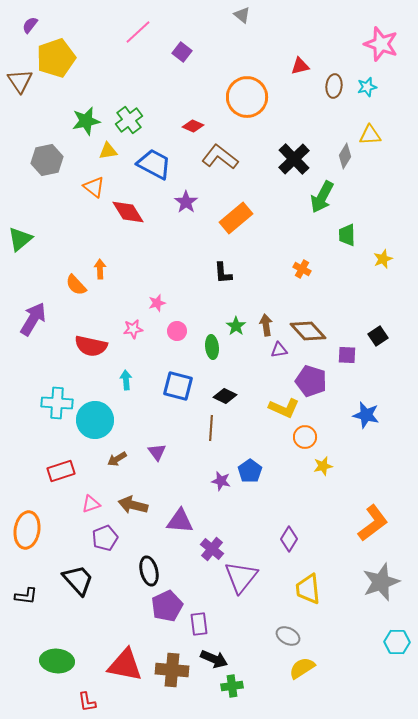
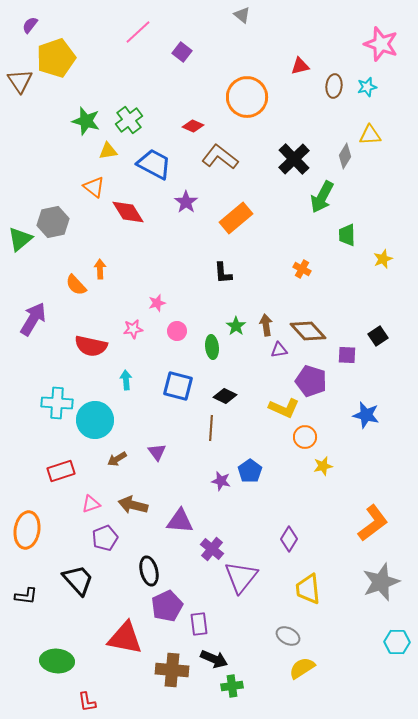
green star at (86, 121): rotated 28 degrees clockwise
gray hexagon at (47, 160): moved 6 px right, 62 px down
red triangle at (125, 665): moved 27 px up
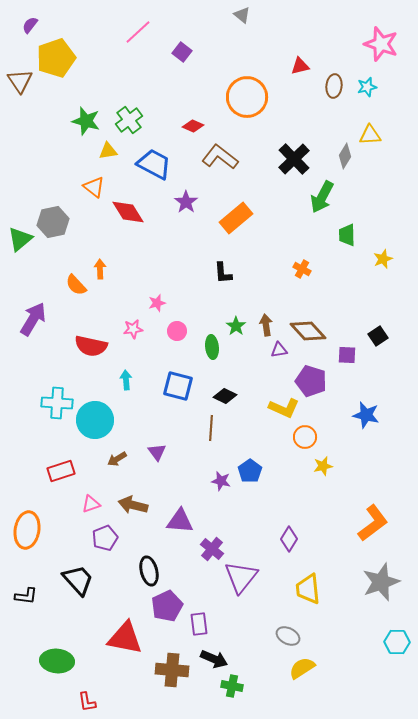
green cross at (232, 686): rotated 20 degrees clockwise
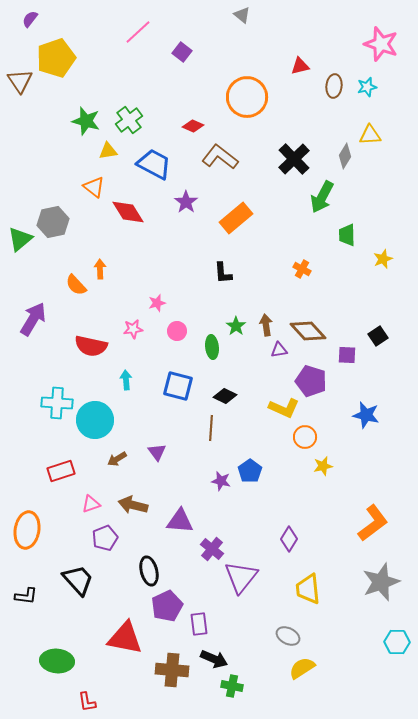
purple semicircle at (30, 25): moved 6 px up
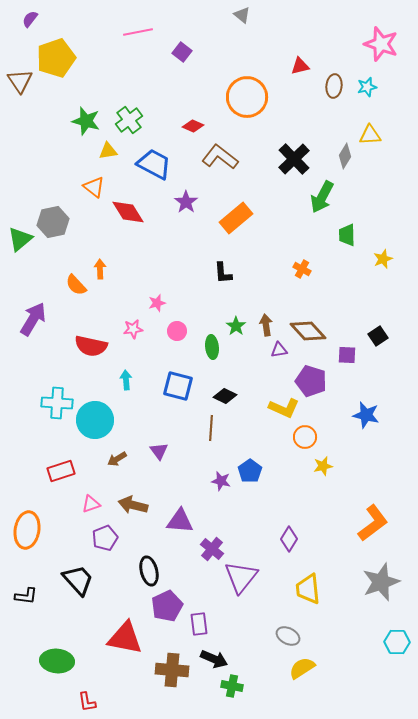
pink line at (138, 32): rotated 32 degrees clockwise
purple triangle at (157, 452): moved 2 px right, 1 px up
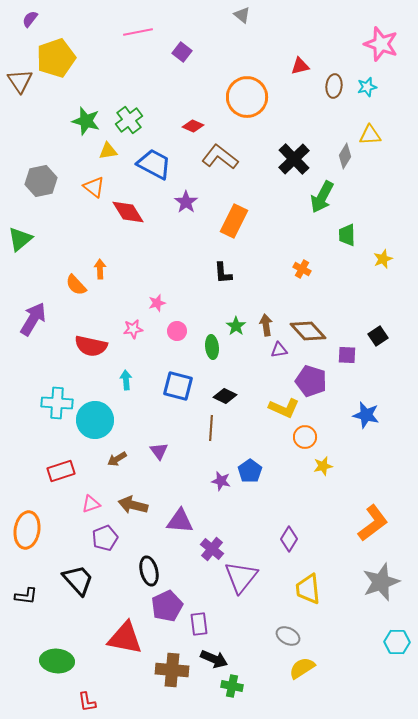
orange rectangle at (236, 218): moved 2 px left, 3 px down; rotated 24 degrees counterclockwise
gray hexagon at (53, 222): moved 12 px left, 41 px up
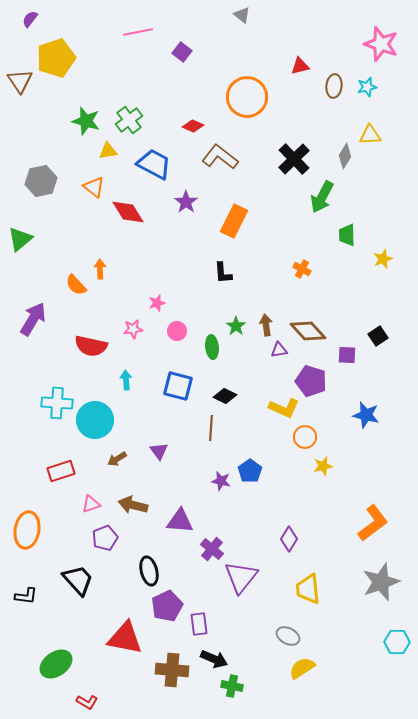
green ellipse at (57, 661): moved 1 px left, 3 px down; rotated 40 degrees counterclockwise
red L-shape at (87, 702): rotated 50 degrees counterclockwise
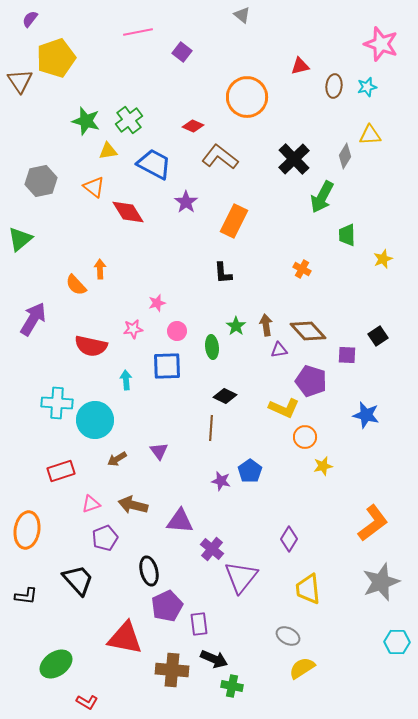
blue square at (178, 386): moved 11 px left, 20 px up; rotated 16 degrees counterclockwise
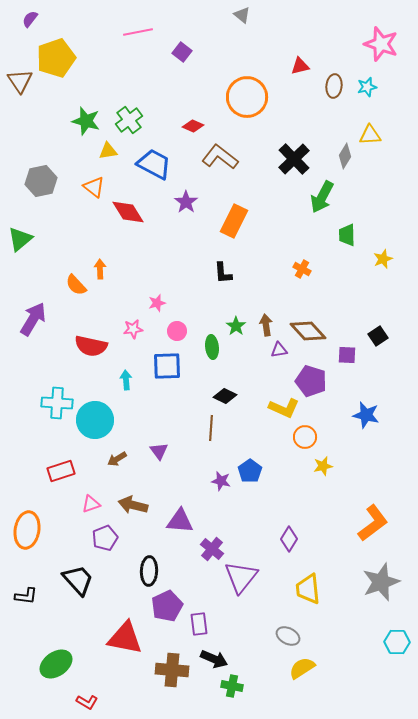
black ellipse at (149, 571): rotated 16 degrees clockwise
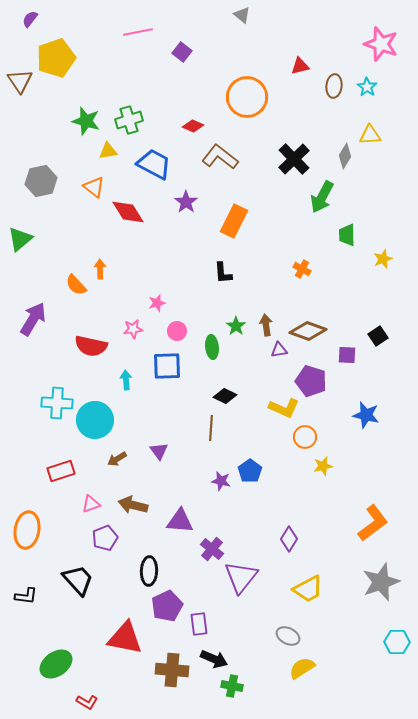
cyan star at (367, 87): rotated 24 degrees counterclockwise
green cross at (129, 120): rotated 20 degrees clockwise
brown diamond at (308, 331): rotated 27 degrees counterclockwise
yellow trapezoid at (308, 589): rotated 112 degrees counterclockwise
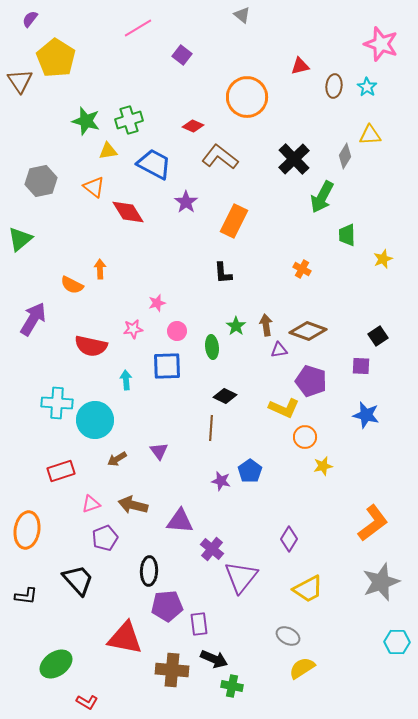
pink line at (138, 32): moved 4 px up; rotated 20 degrees counterclockwise
purple square at (182, 52): moved 3 px down
yellow pentagon at (56, 58): rotated 21 degrees counterclockwise
orange semicircle at (76, 285): moved 4 px left; rotated 20 degrees counterclockwise
purple square at (347, 355): moved 14 px right, 11 px down
purple pentagon at (167, 606): rotated 20 degrees clockwise
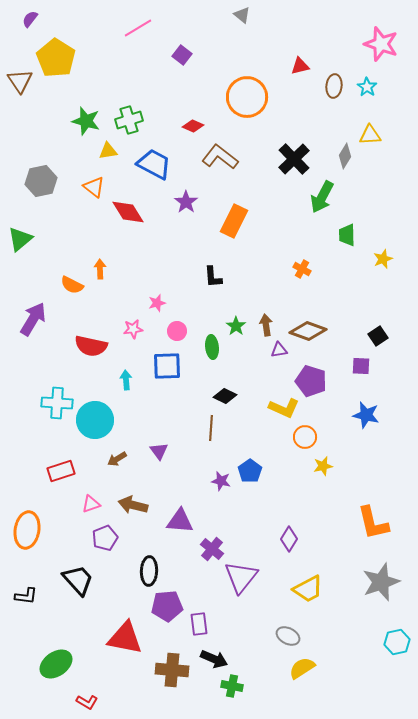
black L-shape at (223, 273): moved 10 px left, 4 px down
orange L-shape at (373, 523): rotated 114 degrees clockwise
cyan hexagon at (397, 642): rotated 15 degrees counterclockwise
